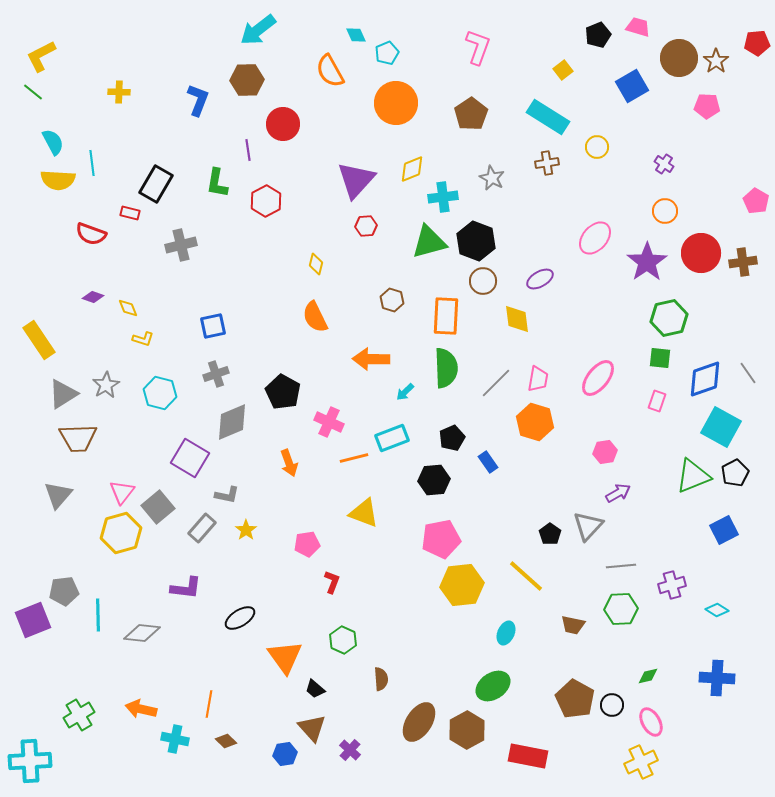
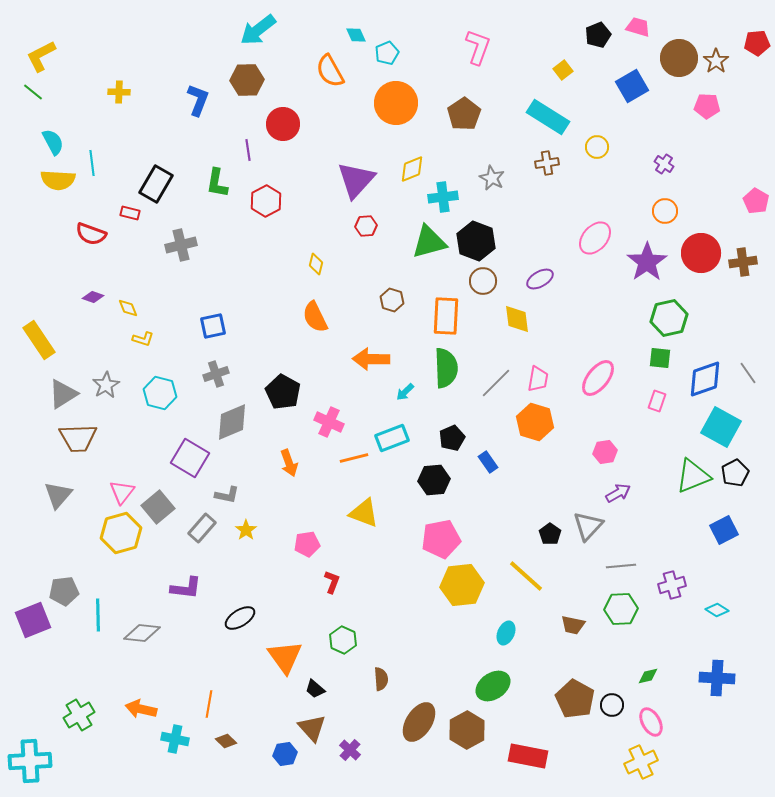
brown pentagon at (471, 114): moved 7 px left
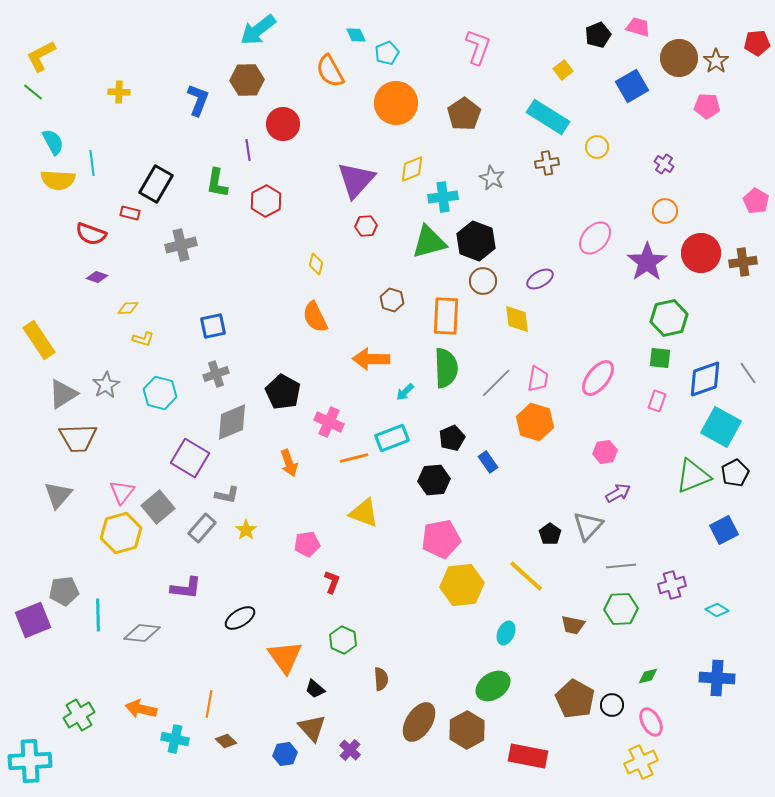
purple diamond at (93, 297): moved 4 px right, 20 px up
yellow diamond at (128, 308): rotated 70 degrees counterclockwise
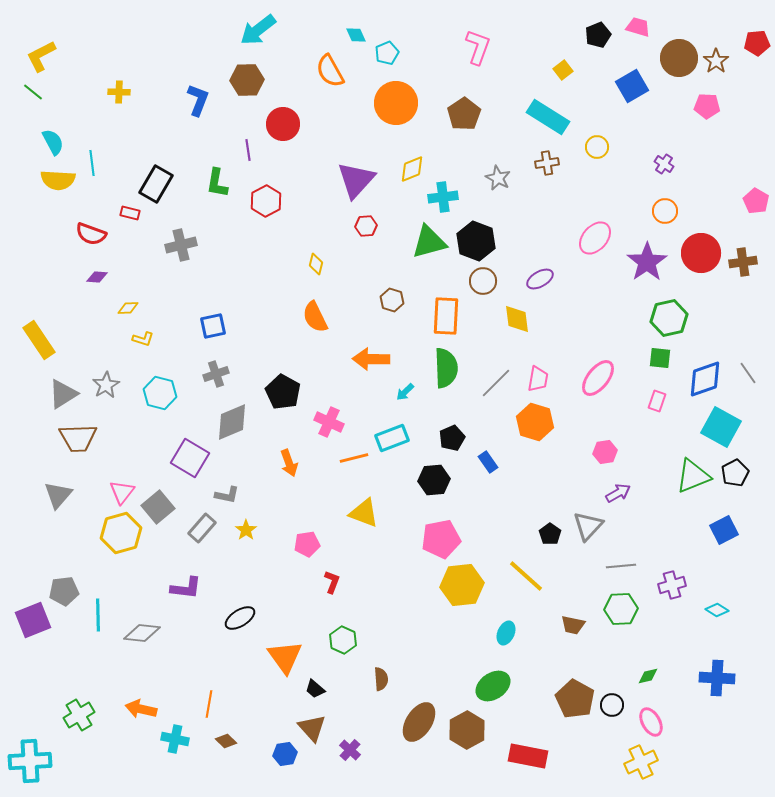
gray star at (492, 178): moved 6 px right
purple diamond at (97, 277): rotated 15 degrees counterclockwise
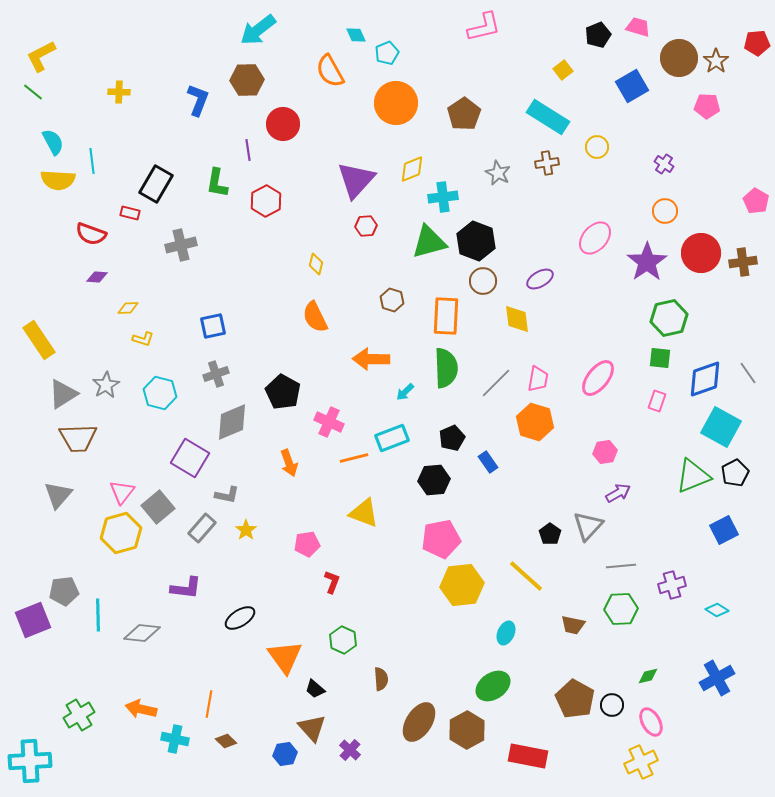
pink L-shape at (478, 47): moved 6 px right, 20 px up; rotated 57 degrees clockwise
cyan line at (92, 163): moved 2 px up
gray star at (498, 178): moved 5 px up
blue cross at (717, 678): rotated 32 degrees counterclockwise
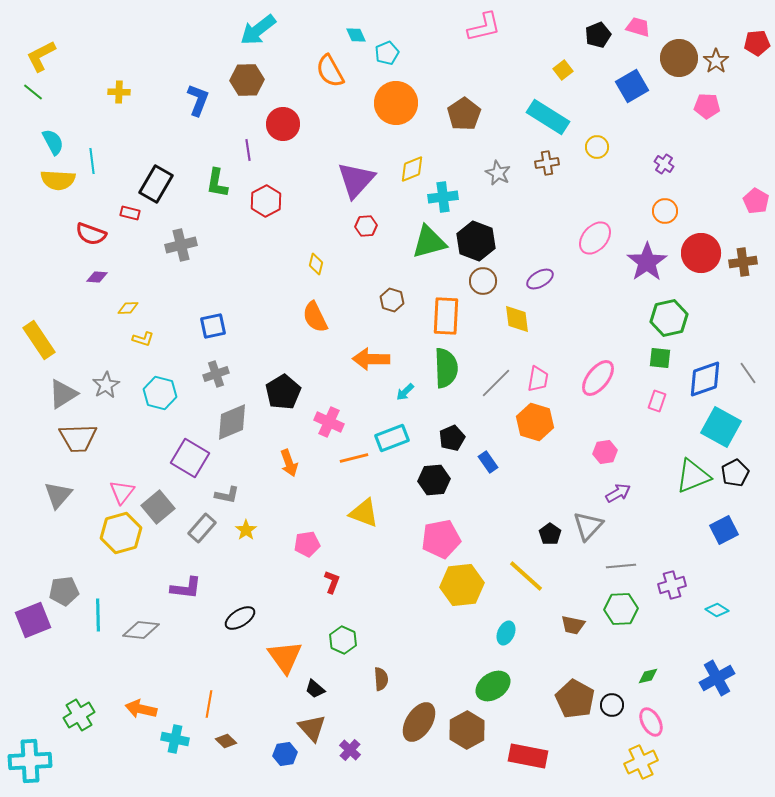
black pentagon at (283, 392): rotated 12 degrees clockwise
gray diamond at (142, 633): moved 1 px left, 3 px up
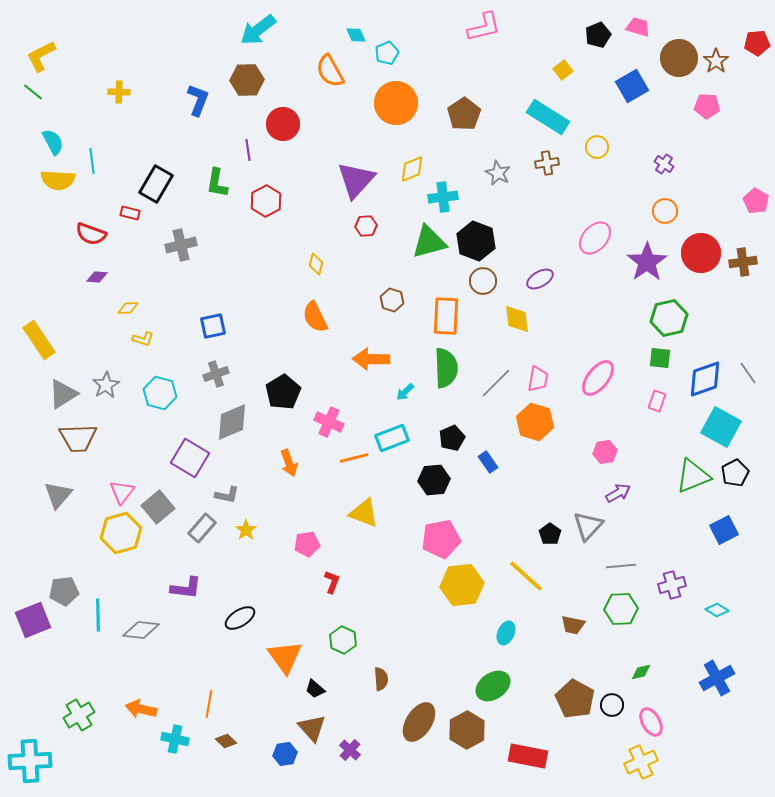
green diamond at (648, 676): moved 7 px left, 4 px up
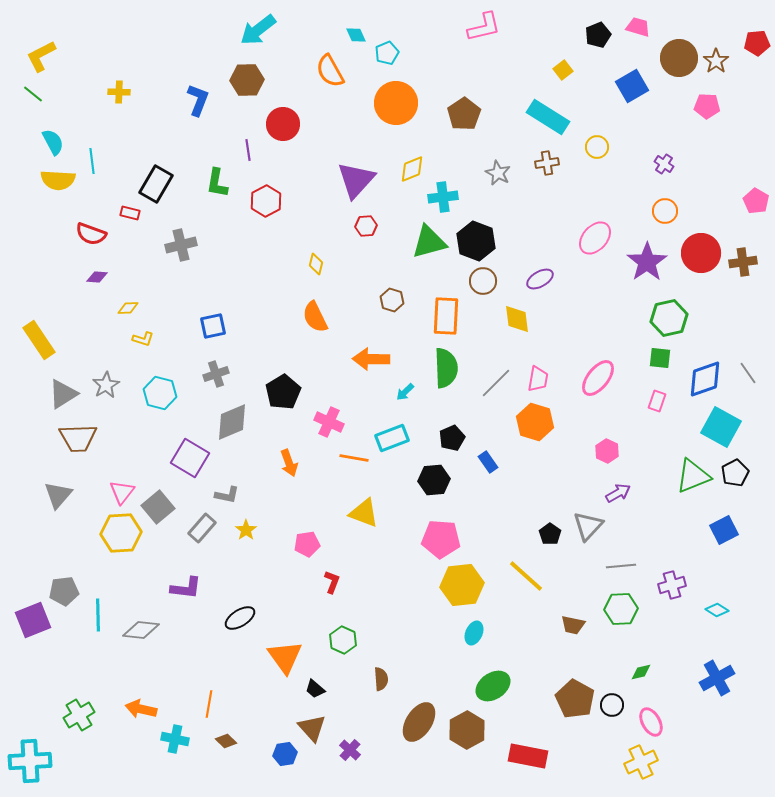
green line at (33, 92): moved 2 px down
pink hexagon at (605, 452): moved 2 px right, 1 px up; rotated 25 degrees counterclockwise
orange line at (354, 458): rotated 24 degrees clockwise
yellow hexagon at (121, 533): rotated 12 degrees clockwise
pink pentagon at (441, 539): rotated 15 degrees clockwise
cyan ellipse at (506, 633): moved 32 px left
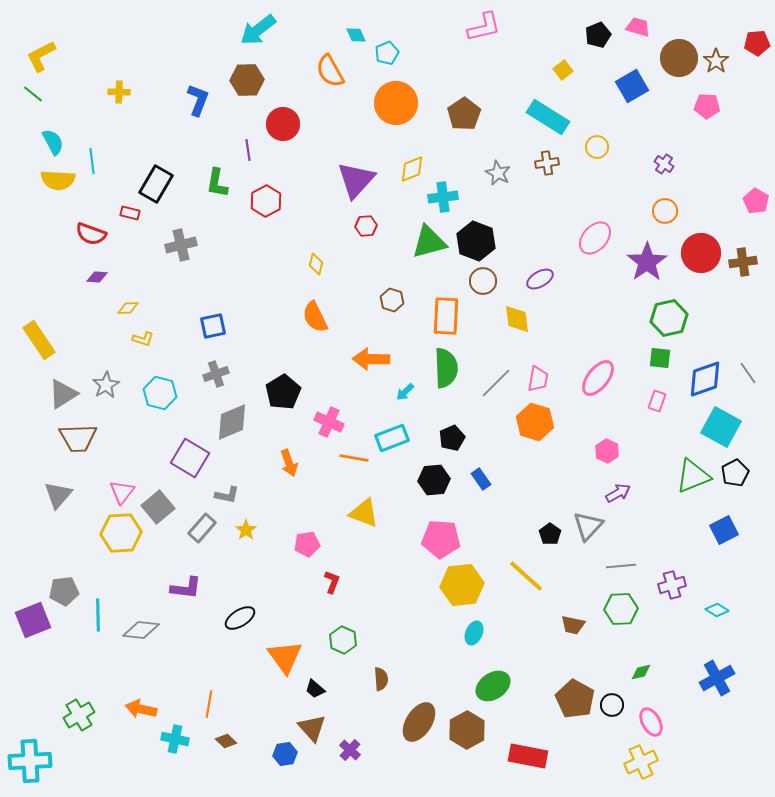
blue rectangle at (488, 462): moved 7 px left, 17 px down
